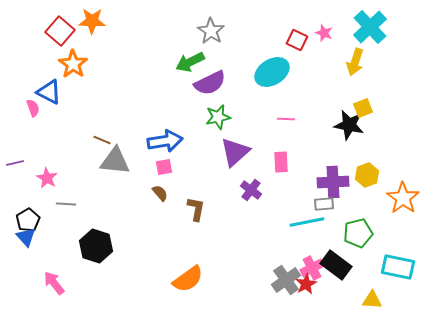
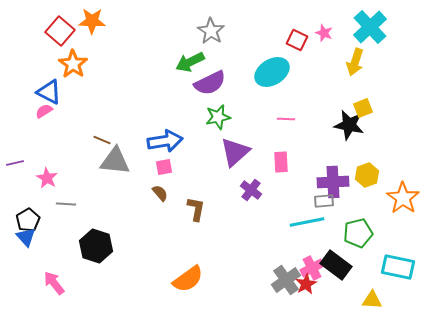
pink semicircle at (33, 108): moved 11 px right, 3 px down; rotated 102 degrees counterclockwise
gray rectangle at (324, 204): moved 3 px up
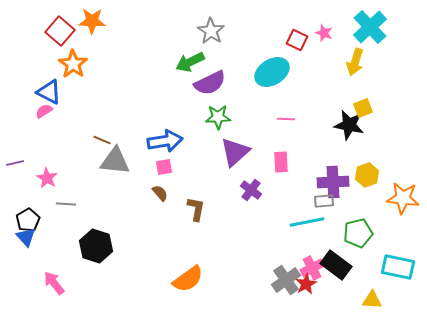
green star at (218, 117): rotated 10 degrees clockwise
orange star at (403, 198): rotated 28 degrees counterclockwise
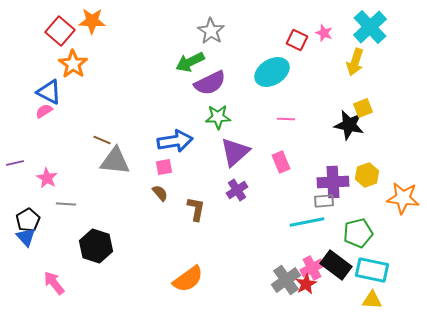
blue arrow at (165, 141): moved 10 px right
pink rectangle at (281, 162): rotated 20 degrees counterclockwise
purple cross at (251, 190): moved 14 px left; rotated 20 degrees clockwise
cyan rectangle at (398, 267): moved 26 px left, 3 px down
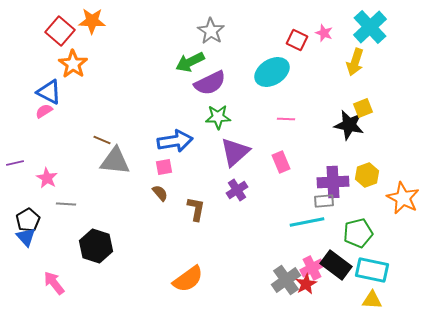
orange star at (403, 198): rotated 20 degrees clockwise
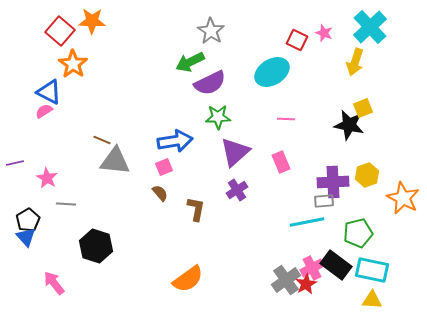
pink square at (164, 167): rotated 12 degrees counterclockwise
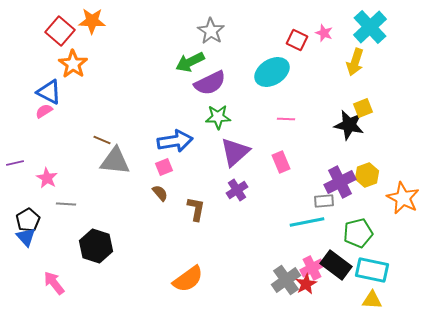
purple cross at (333, 182): moved 7 px right; rotated 24 degrees counterclockwise
